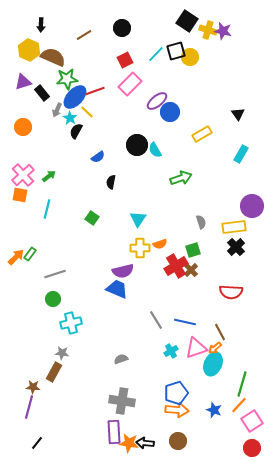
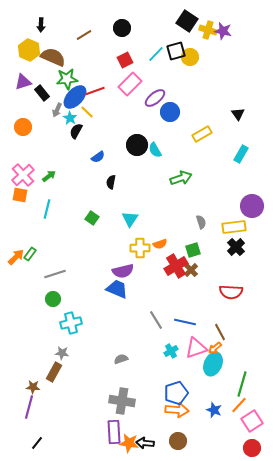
purple ellipse at (157, 101): moved 2 px left, 3 px up
cyan triangle at (138, 219): moved 8 px left
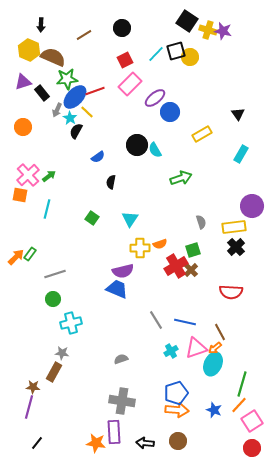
pink cross at (23, 175): moved 5 px right
orange star at (129, 443): moved 33 px left
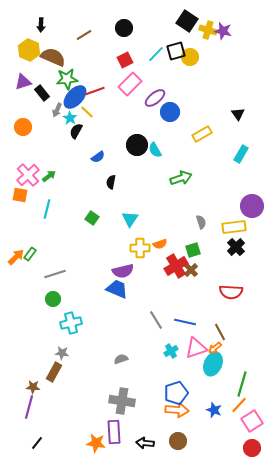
black circle at (122, 28): moved 2 px right
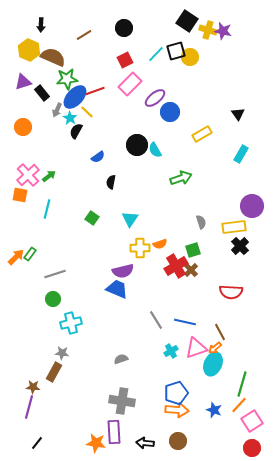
black cross at (236, 247): moved 4 px right, 1 px up
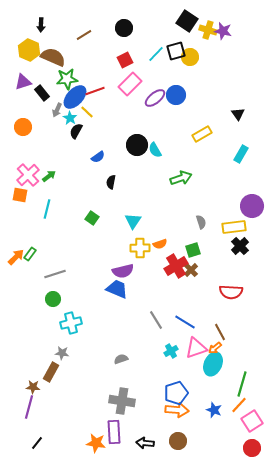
blue circle at (170, 112): moved 6 px right, 17 px up
cyan triangle at (130, 219): moved 3 px right, 2 px down
blue line at (185, 322): rotated 20 degrees clockwise
brown rectangle at (54, 372): moved 3 px left
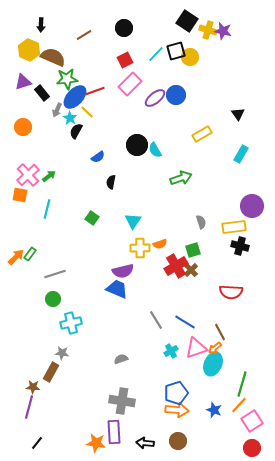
black cross at (240, 246): rotated 30 degrees counterclockwise
